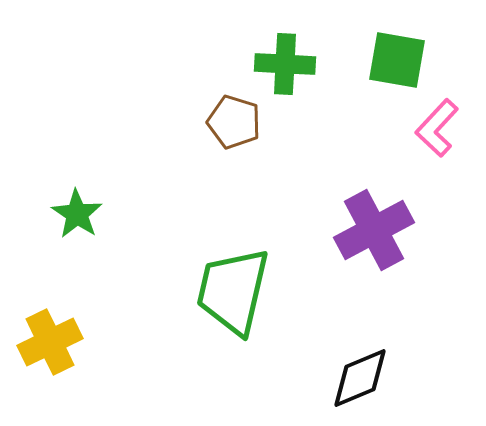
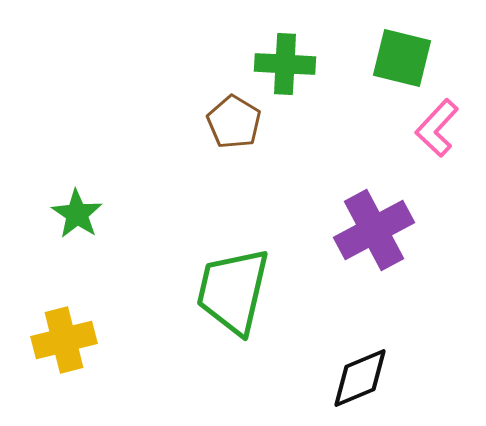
green square: moved 5 px right, 2 px up; rotated 4 degrees clockwise
brown pentagon: rotated 14 degrees clockwise
yellow cross: moved 14 px right, 2 px up; rotated 12 degrees clockwise
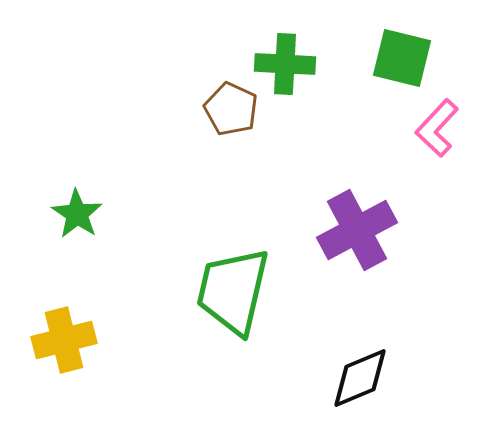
brown pentagon: moved 3 px left, 13 px up; rotated 6 degrees counterclockwise
purple cross: moved 17 px left
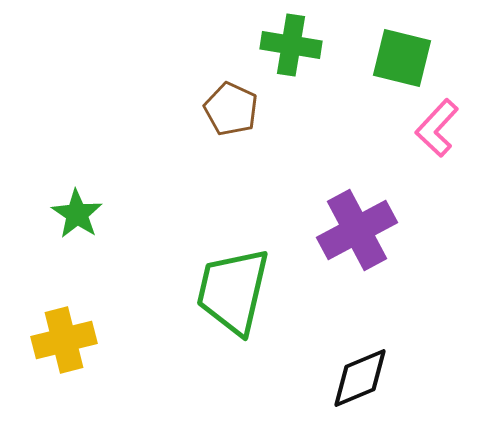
green cross: moved 6 px right, 19 px up; rotated 6 degrees clockwise
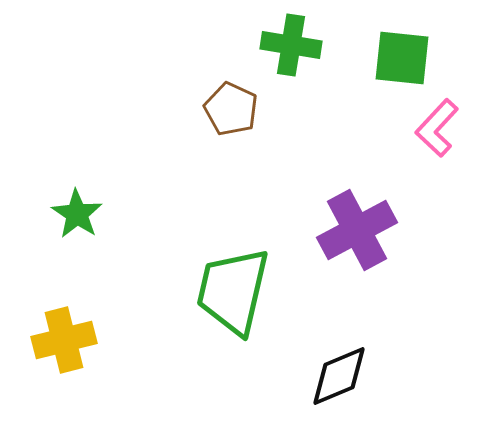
green square: rotated 8 degrees counterclockwise
black diamond: moved 21 px left, 2 px up
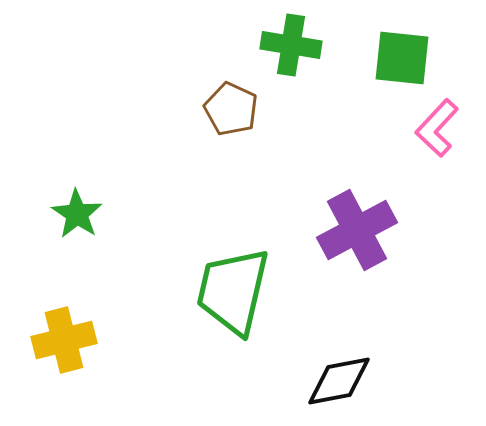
black diamond: moved 5 px down; rotated 12 degrees clockwise
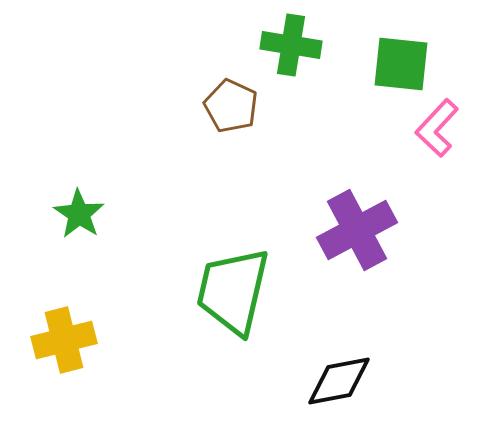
green square: moved 1 px left, 6 px down
brown pentagon: moved 3 px up
green star: moved 2 px right
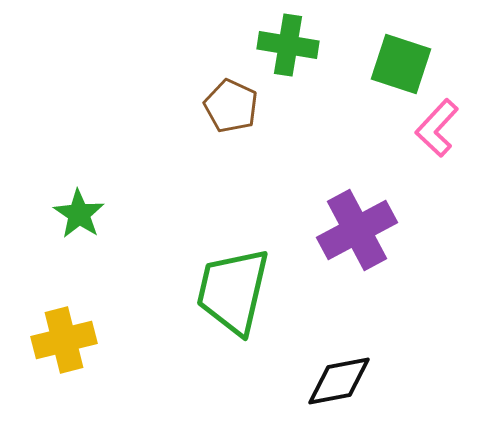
green cross: moved 3 px left
green square: rotated 12 degrees clockwise
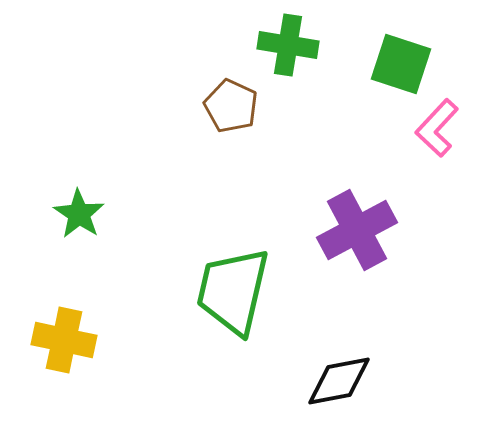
yellow cross: rotated 26 degrees clockwise
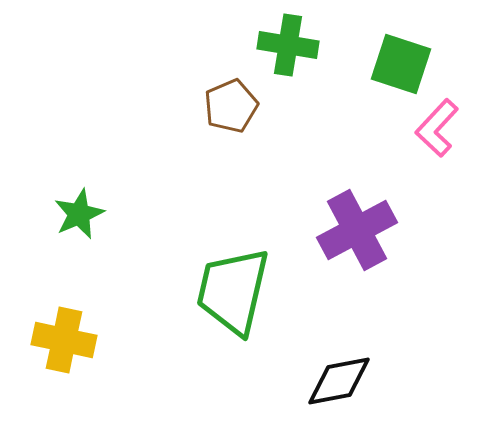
brown pentagon: rotated 24 degrees clockwise
green star: rotated 15 degrees clockwise
